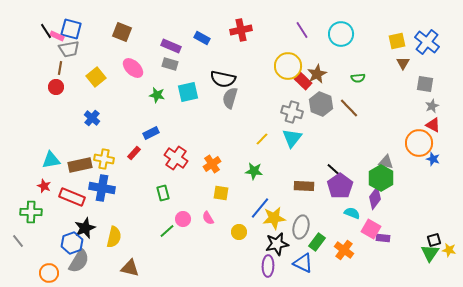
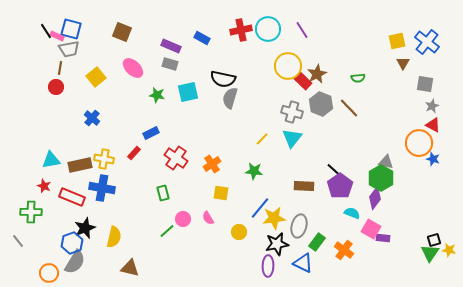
cyan circle at (341, 34): moved 73 px left, 5 px up
gray ellipse at (301, 227): moved 2 px left, 1 px up
gray semicircle at (79, 261): moved 4 px left, 1 px down
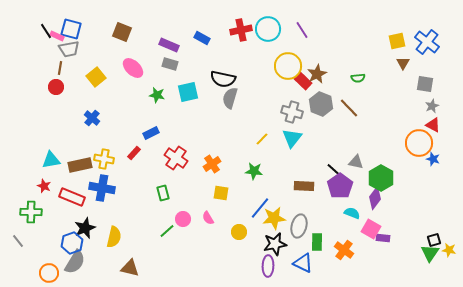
purple rectangle at (171, 46): moved 2 px left, 1 px up
gray triangle at (386, 162): moved 30 px left
green rectangle at (317, 242): rotated 36 degrees counterclockwise
black star at (277, 244): moved 2 px left
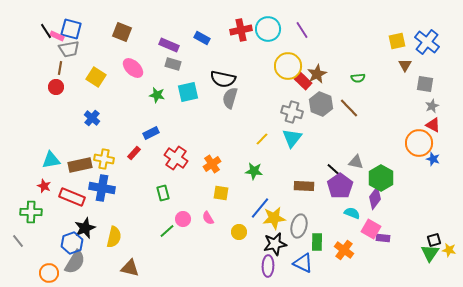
brown triangle at (403, 63): moved 2 px right, 2 px down
gray rectangle at (170, 64): moved 3 px right
yellow square at (96, 77): rotated 18 degrees counterclockwise
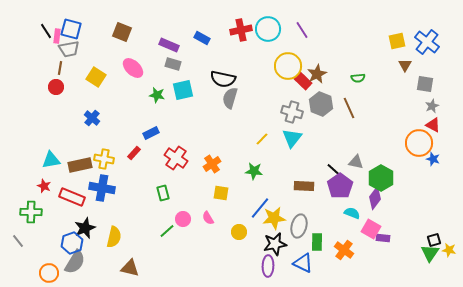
pink rectangle at (57, 36): rotated 72 degrees clockwise
cyan square at (188, 92): moved 5 px left, 2 px up
brown line at (349, 108): rotated 20 degrees clockwise
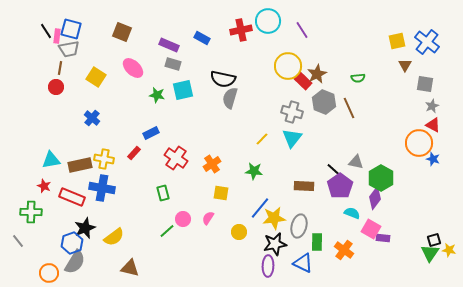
cyan circle at (268, 29): moved 8 px up
gray hexagon at (321, 104): moved 3 px right, 2 px up
pink semicircle at (208, 218): rotated 64 degrees clockwise
yellow semicircle at (114, 237): rotated 40 degrees clockwise
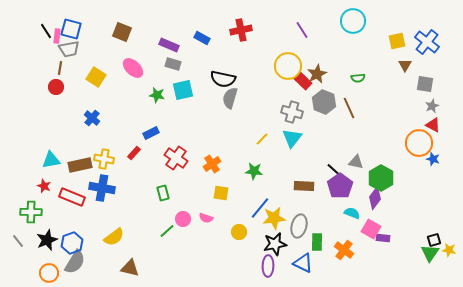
cyan circle at (268, 21): moved 85 px right
pink semicircle at (208, 218): moved 2 px left; rotated 104 degrees counterclockwise
black star at (85, 228): moved 38 px left, 12 px down
